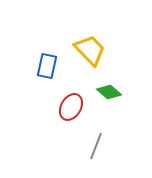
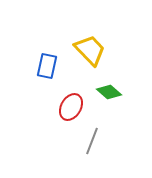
gray line: moved 4 px left, 5 px up
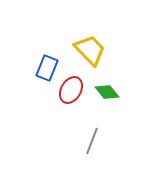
blue rectangle: moved 2 px down; rotated 10 degrees clockwise
green diamond: moved 2 px left; rotated 10 degrees clockwise
red ellipse: moved 17 px up
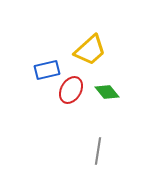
yellow trapezoid: rotated 92 degrees clockwise
blue rectangle: moved 2 px down; rotated 55 degrees clockwise
gray line: moved 6 px right, 10 px down; rotated 12 degrees counterclockwise
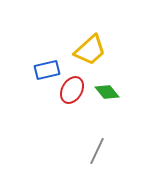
red ellipse: moved 1 px right
gray line: moved 1 px left; rotated 16 degrees clockwise
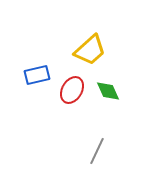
blue rectangle: moved 10 px left, 5 px down
green diamond: moved 1 px right, 1 px up; rotated 15 degrees clockwise
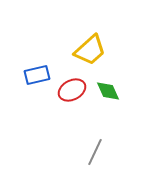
red ellipse: rotated 32 degrees clockwise
gray line: moved 2 px left, 1 px down
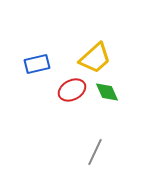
yellow trapezoid: moved 5 px right, 8 px down
blue rectangle: moved 11 px up
green diamond: moved 1 px left, 1 px down
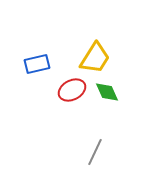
yellow trapezoid: rotated 16 degrees counterclockwise
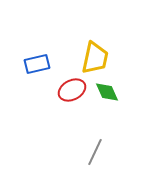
yellow trapezoid: rotated 20 degrees counterclockwise
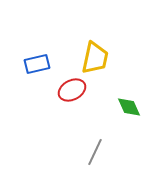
green diamond: moved 22 px right, 15 px down
